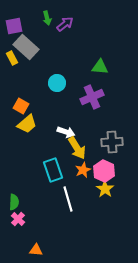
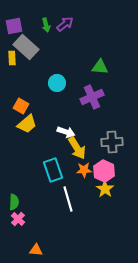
green arrow: moved 1 px left, 7 px down
yellow rectangle: rotated 24 degrees clockwise
orange star: moved 1 px right; rotated 21 degrees clockwise
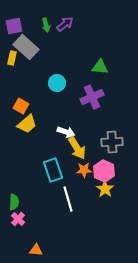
yellow rectangle: rotated 16 degrees clockwise
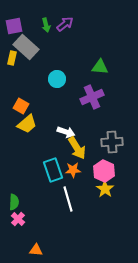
cyan circle: moved 4 px up
orange star: moved 11 px left
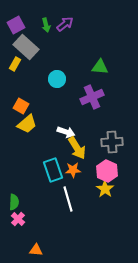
purple square: moved 2 px right, 1 px up; rotated 18 degrees counterclockwise
yellow rectangle: moved 3 px right, 6 px down; rotated 16 degrees clockwise
pink hexagon: moved 3 px right
